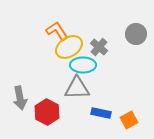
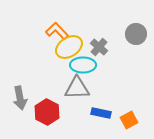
orange L-shape: rotated 10 degrees counterclockwise
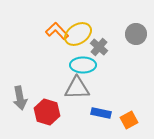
yellow ellipse: moved 9 px right, 13 px up
red hexagon: rotated 10 degrees counterclockwise
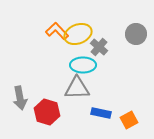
yellow ellipse: rotated 12 degrees clockwise
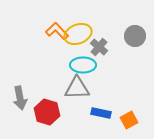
gray circle: moved 1 px left, 2 px down
